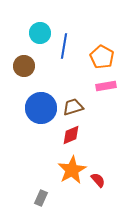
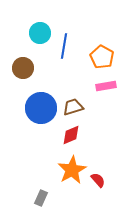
brown circle: moved 1 px left, 2 px down
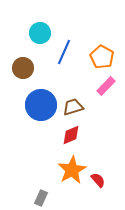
blue line: moved 6 px down; rotated 15 degrees clockwise
pink rectangle: rotated 36 degrees counterclockwise
blue circle: moved 3 px up
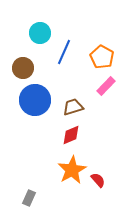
blue circle: moved 6 px left, 5 px up
gray rectangle: moved 12 px left
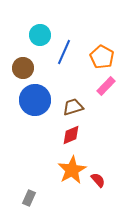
cyan circle: moved 2 px down
